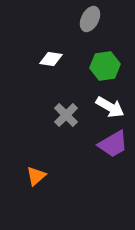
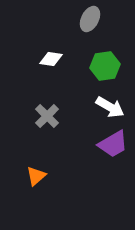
gray cross: moved 19 px left, 1 px down
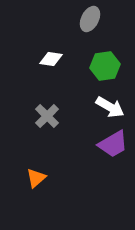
orange triangle: moved 2 px down
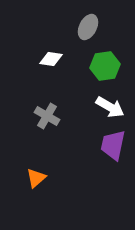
gray ellipse: moved 2 px left, 8 px down
gray cross: rotated 15 degrees counterclockwise
purple trapezoid: moved 1 px down; rotated 132 degrees clockwise
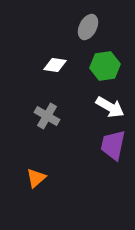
white diamond: moved 4 px right, 6 px down
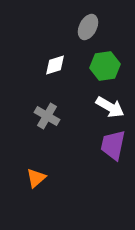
white diamond: rotated 25 degrees counterclockwise
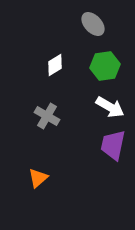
gray ellipse: moved 5 px right, 3 px up; rotated 70 degrees counterclockwise
white diamond: rotated 15 degrees counterclockwise
orange triangle: moved 2 px right
